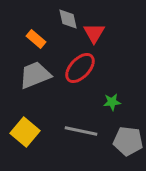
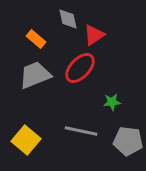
red triangle: moved 2 px down; rotated 25 degrees clockwise
yellow square: moved 1 px right, 8 px down
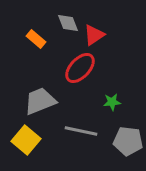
gray diamond: moved 4 px down; rotated 10 degrees counterclockwise
gray trapezoid: moved 5 px right, 26 px down
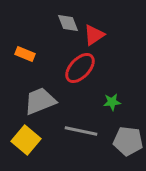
orange rectangle: moved 11 px left, 15 px down; rotated 18 degrees counterclockwise
